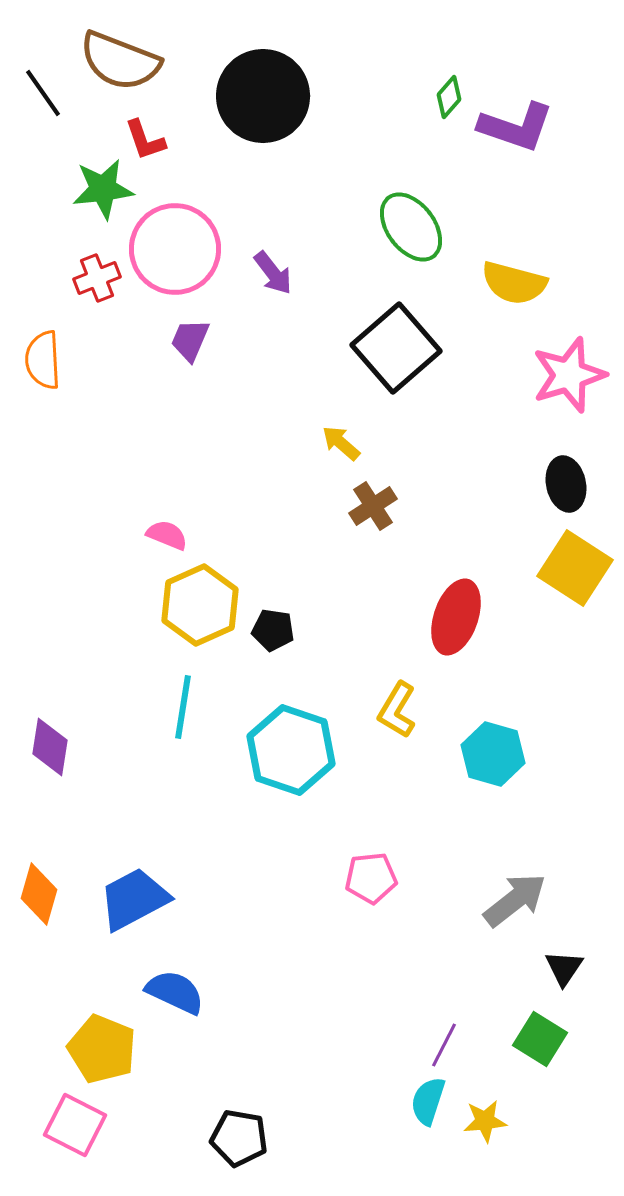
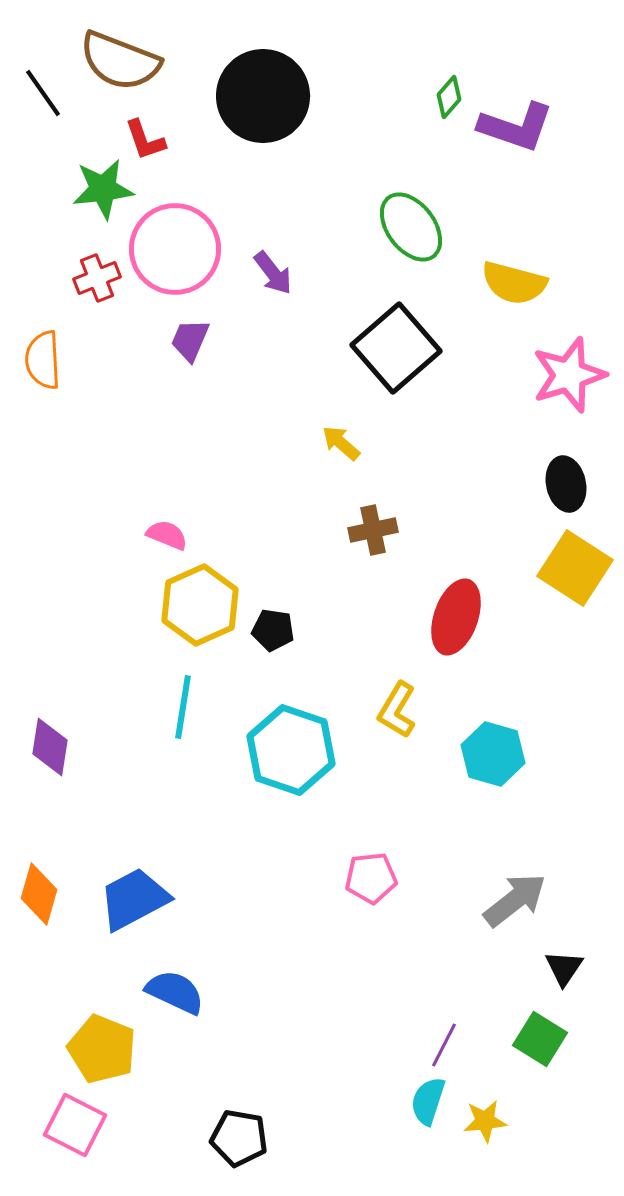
brown cross at (373, 506): moved 24 px down; rotated 21 degrees clockwise
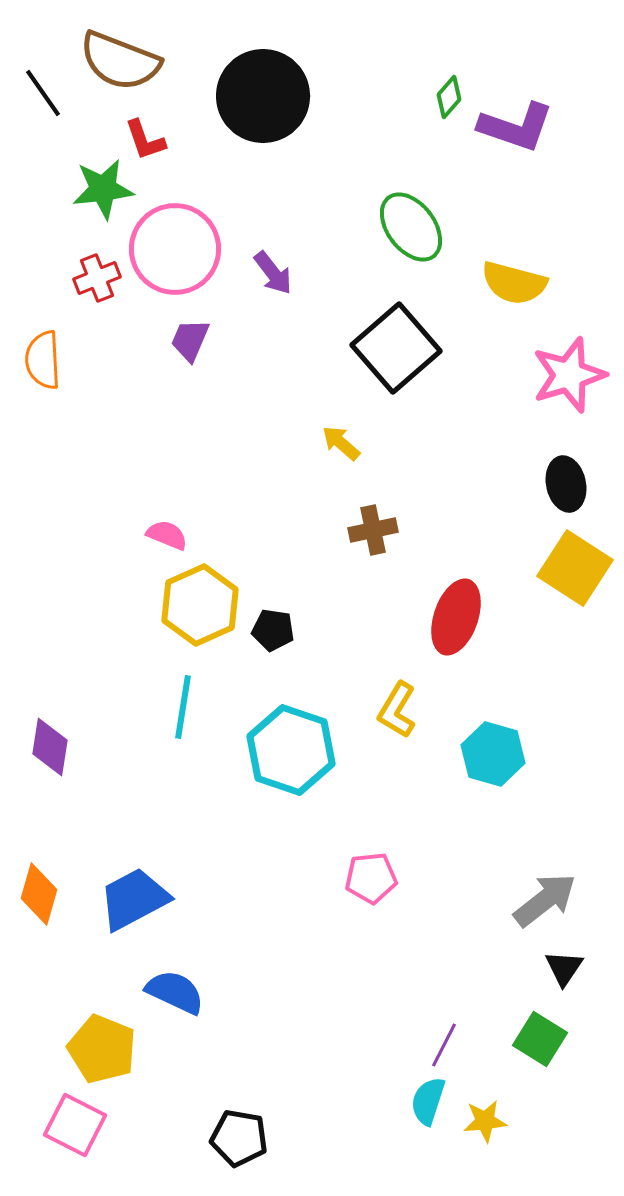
gray arrow at (515, 900): moved 30 px right
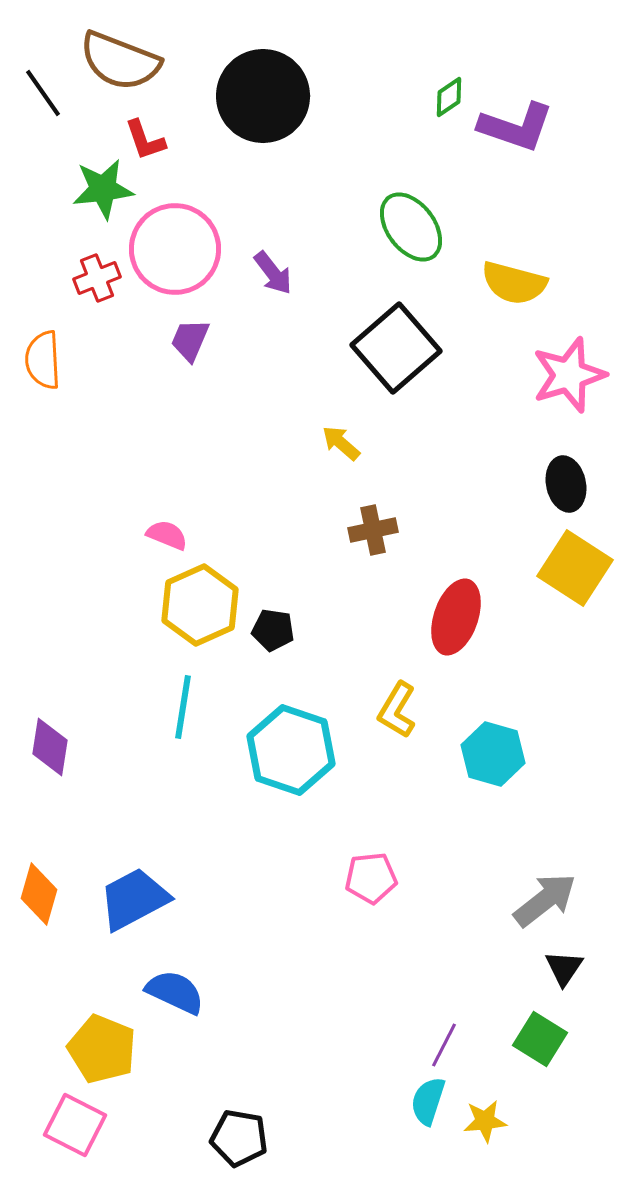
green diamond at (449, 97): rotated 15 degrees clockwise
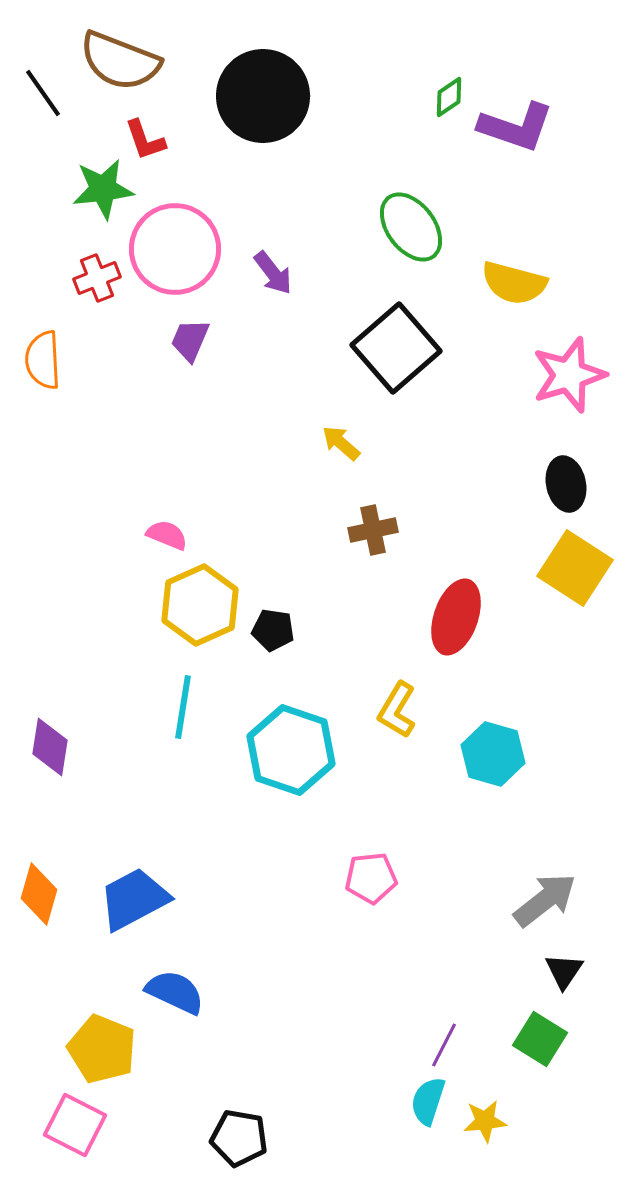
black triangle at (564, 968): moved 3 px down
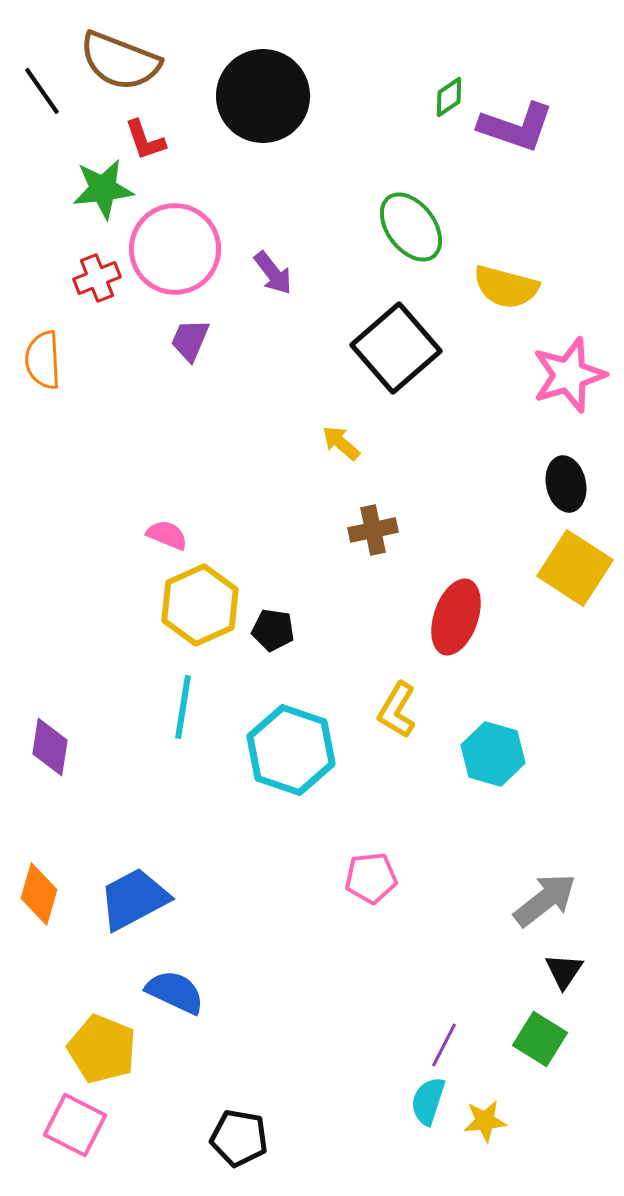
black line at (43, 93): moved 1 px left, 2 px up
yellow semicircle at (514, 283): moved 8 px left, 4 px down
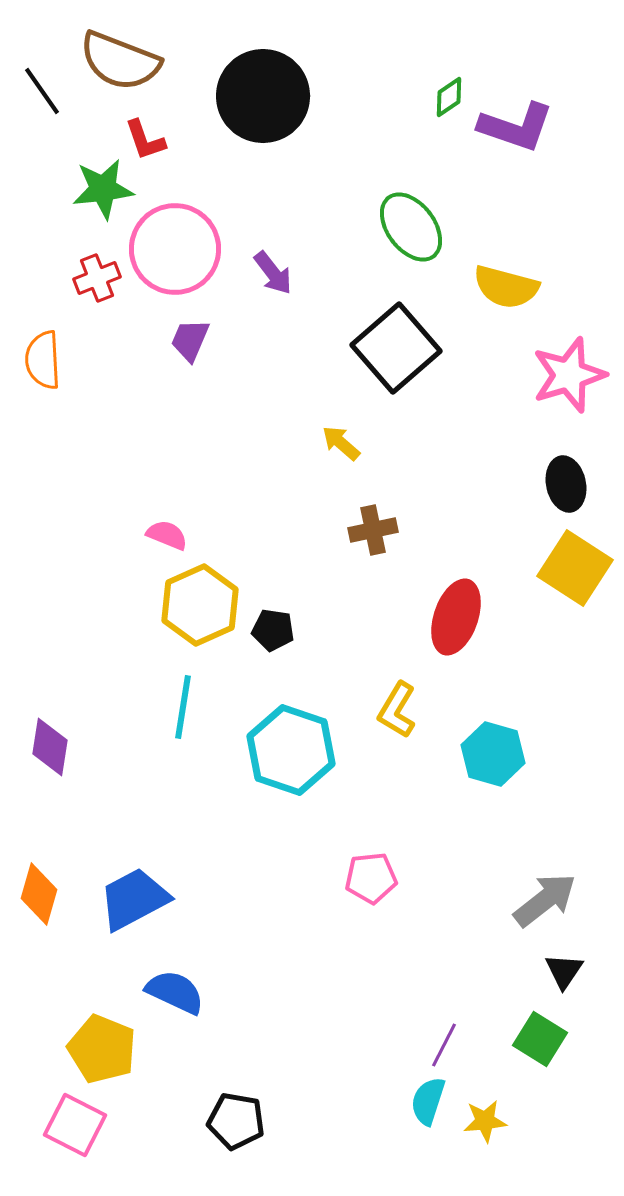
black pentagon at (239, 1138): moved 3 px left, 17 px up
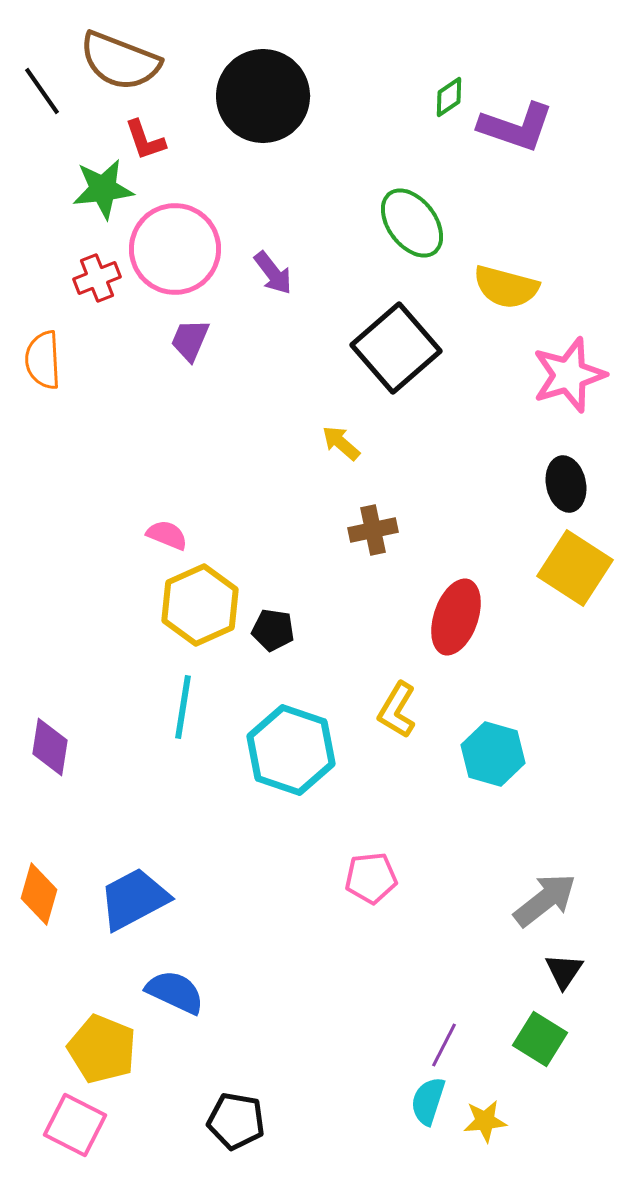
green ellipse at (411, 227): moved 1 px right, 4 px up
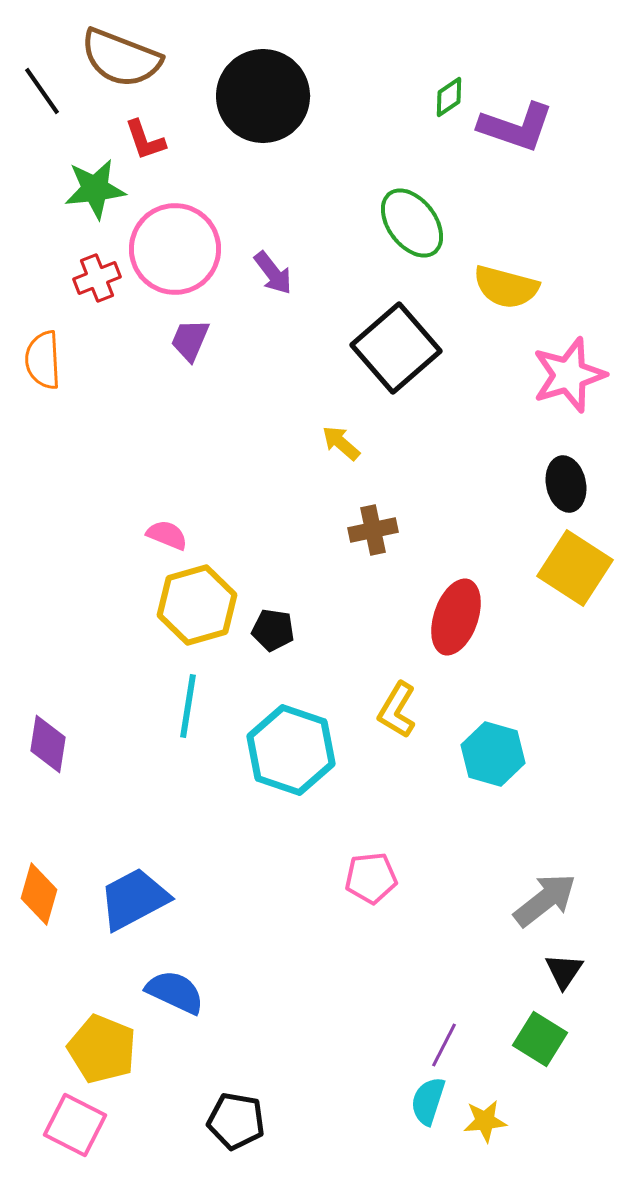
brown semicircle at (120, 61): moved 1 px right, 3 px up
green star at (103, 189): moved 8 px left
yellow hexagon at (200, 605): moved 3 px left; rotated 8 degrees clockwise
cyan line at (183, 707): moved 5 px right, 1 px up
purple diamond at (50, 747): moved 2 px left, 3 px up
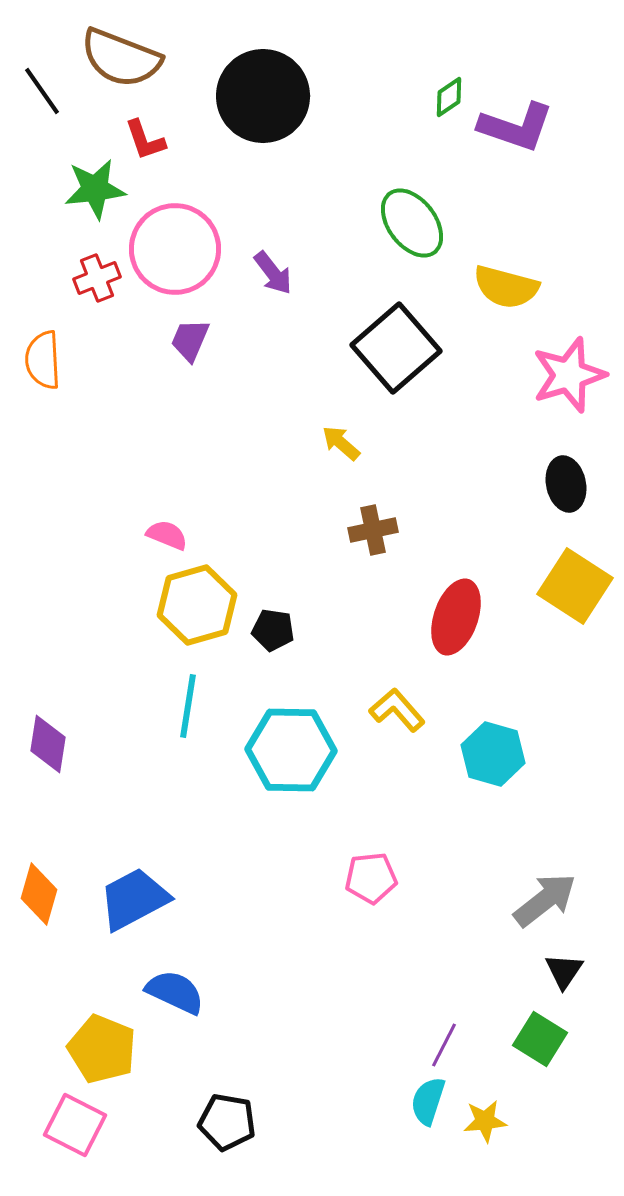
yellow square at (575, 568): moved 18 px down
yellow L-shape at (397, 710): rotated 108 degrees clockwise
cyan hexagon at (291, 750): rotated 18 degrees counterclockwise
black pentagon at (236, 1121): moved 9 px left, 1 px down
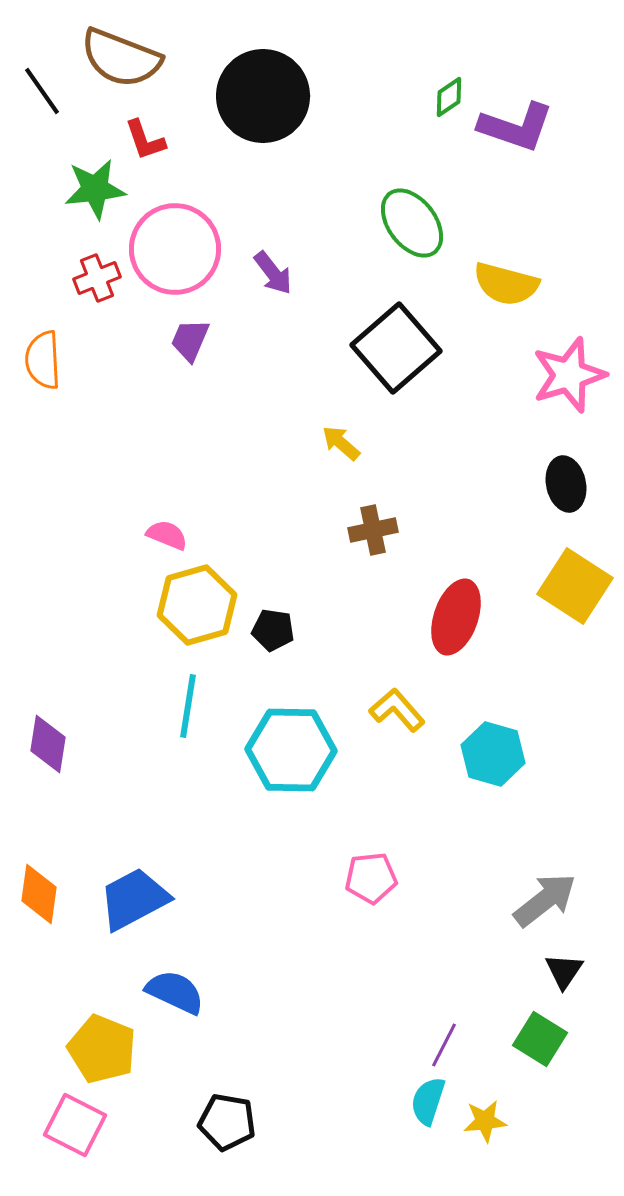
yellow semicircle at (506, 287): moved 3 px up
orange diamond at (39, 894): rotated 8 degrees counterclockwise
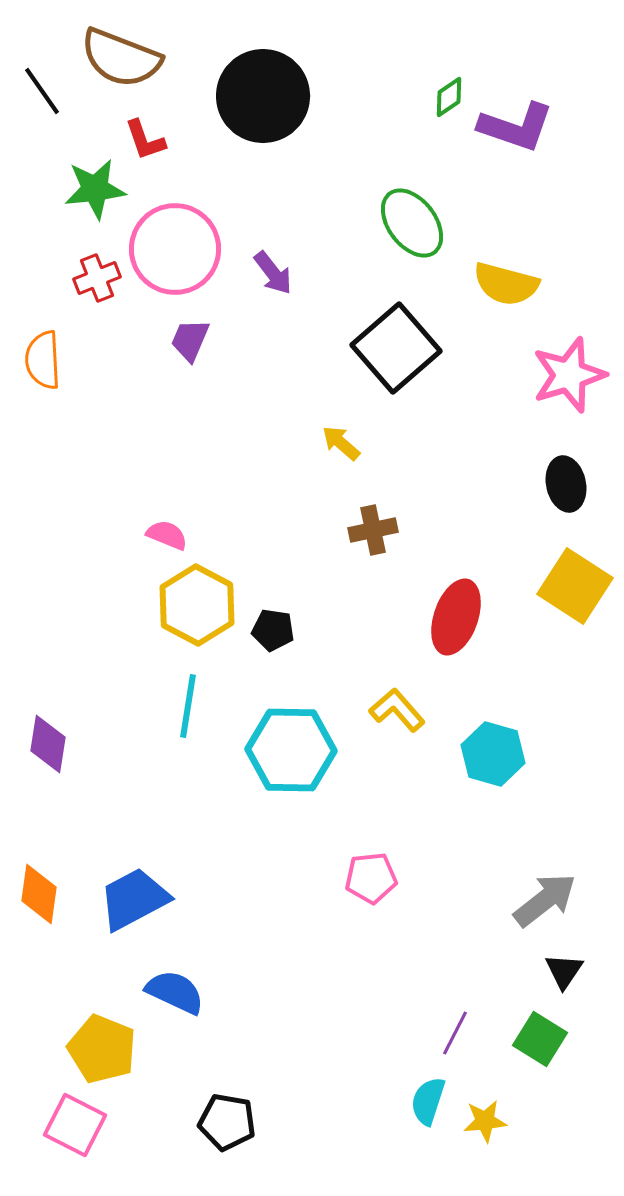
yellow hexagon at (197, 605): rotated 16 degrees counterclockwise
purple line at (444, 1045): moved 11 px right, 12 px up
